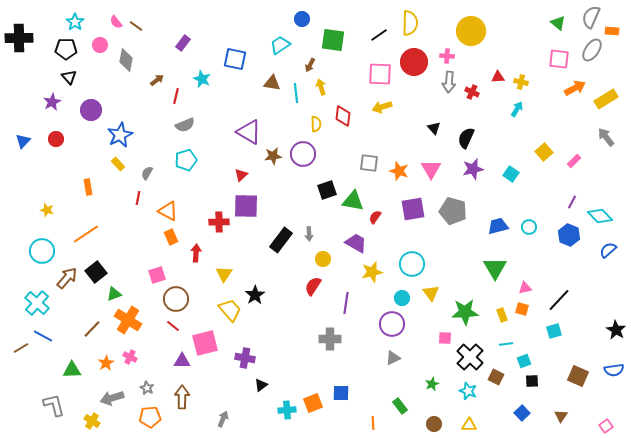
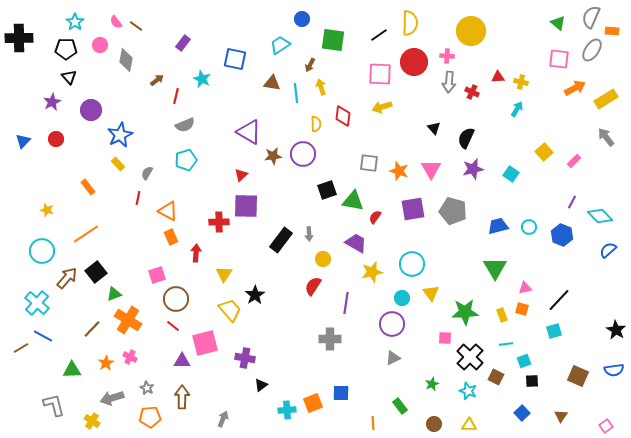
orange rectangle at (88, 187): rotated 28 degrees counterclockwise
blue hexagon at (569, 235): moved 7 px left
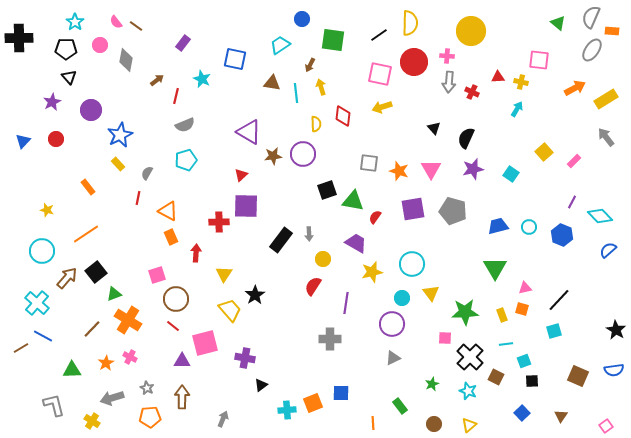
pink square at (559, 59): moved 20 px left, 1 px down
pink square at (380, 74): rotated 10 degrees clockwise
yellow triangle at (469, 425): rotated 42 degrees counterclockwise
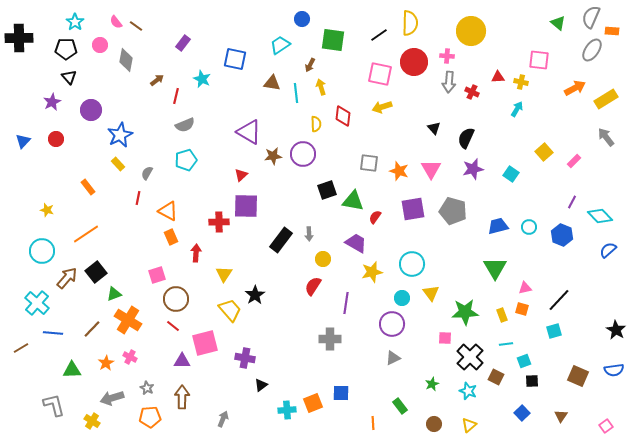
blue line at (43, 336): moved 10 px right, 3 px up; rotated 24 degrees counterclockwise
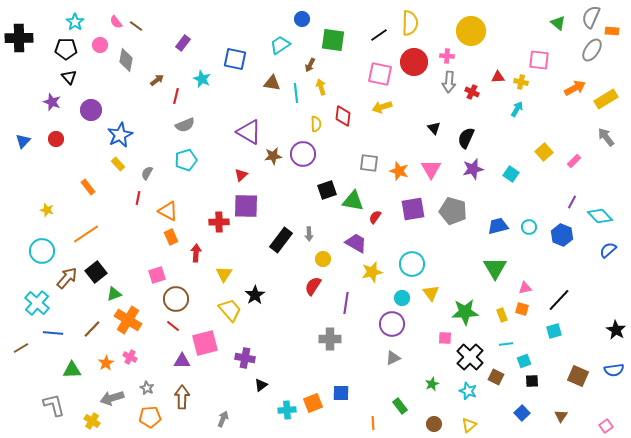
purple star at (52, 102): rotated 24 degrees counterclockwise
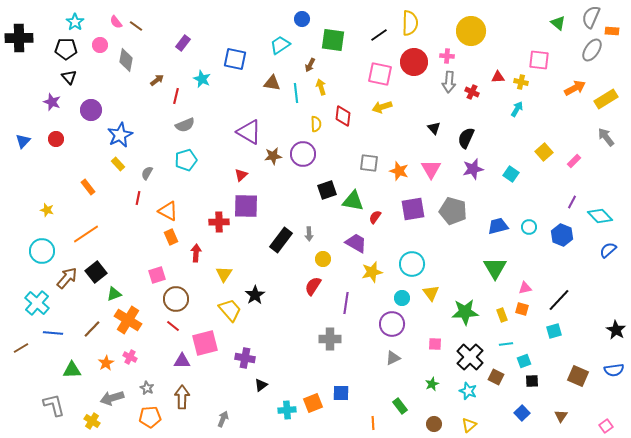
pink square at (445, 338): moved 10 px left, 6 px down
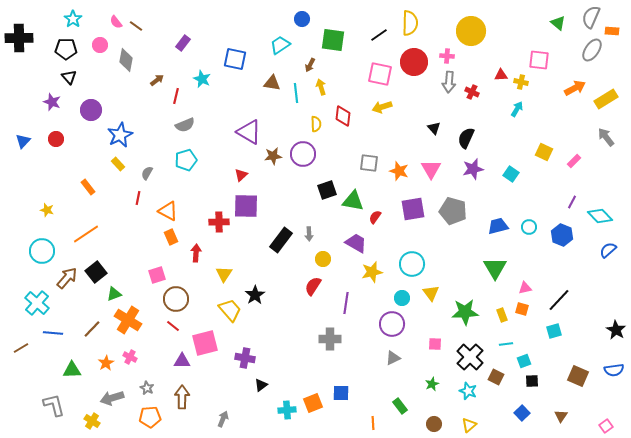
cyan star at (75, 22): moved 2 px left, 3 px up
red triangle at (498, 77): moved 3 px right, 2 px up
yellow square at (544, 152): rotated 24 degrees counterclockwise
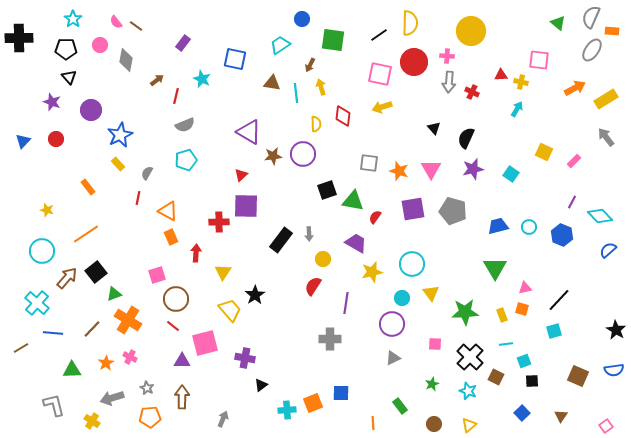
yellow triangle at (224, 274): moved 1 px left, 2 px up
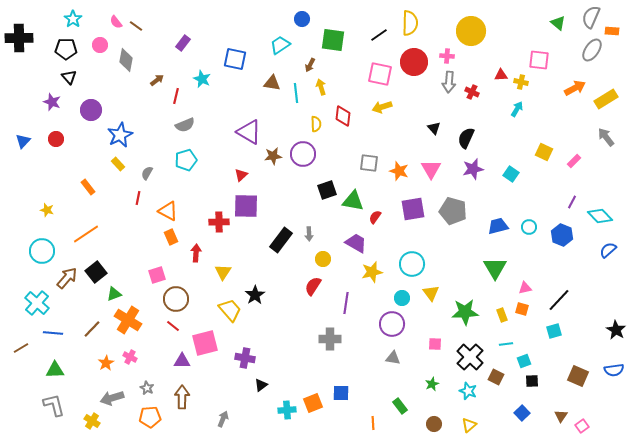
gray triangle at (393, 358): rotated 35 degrees clockwise
green triangle at (72, 370): moved 17 px left
pink square at (606, 426): moved 24 px left
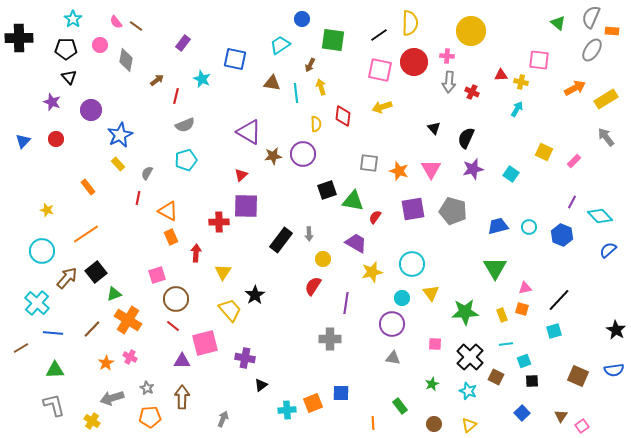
pink square at (380, 74): moved 4 px up
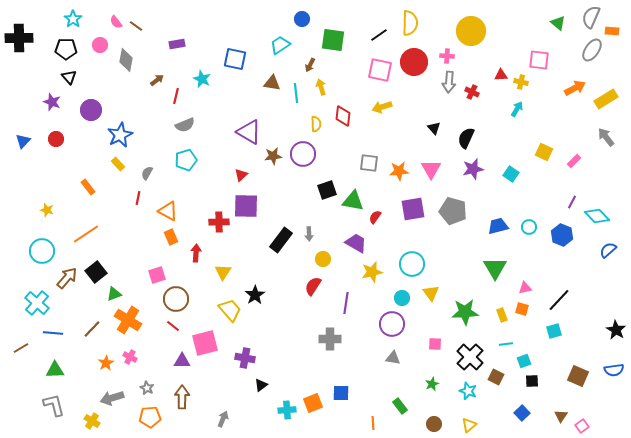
purple rectangle at (183, 43): moved 6 px left, 1 px down; rotated 42 degrees clockwise
orange star at (399, 171): rotated 24 degrees counterclockwise
cyan diamond at (600, 216): moved 3 px left
